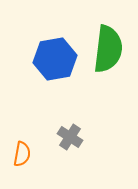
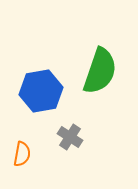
green semicircle: moved 8 px left, 22 px down; rotated 12 degrees clockwise
blue hexagon: moved 14 px left, 32 px down
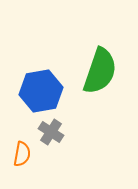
gray cross: moved 19 px left, 5 px up
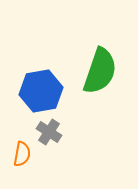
gray cross: moved 2 px left
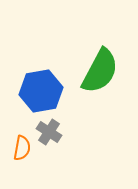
green semicircle: rotated 9 degrees clockwise
orange semicircle: moved 6 px up
